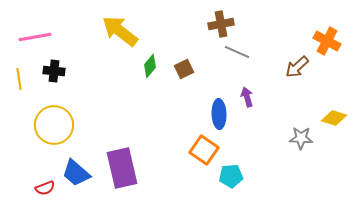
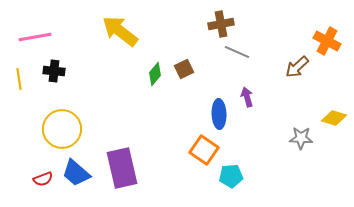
green diamond: moved 5 px right, 8 px down
yellow circle: moved 8 px right, 4 px down
red semicircle: moved 2 px left, 9 px up
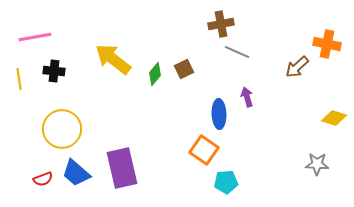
yellow arrow: moved 7 px left, 28 px down
orange cross: moved 3 px down; rotated 16 degrees counterclockwise
gray star: moved 16 px right, 26 px down
cyan pentagon: moved 5 px left, 6 px down
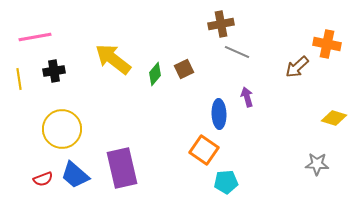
black cross: rotated 15 degrees counterclockwise
blue trapezoid: moved 1 px left, 2 px down
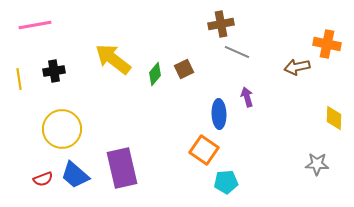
pink line: moved 12 px up
brown arrow: rotated 30 degrees clockwise
yellow diamond: rotated 75 degrees clockwise
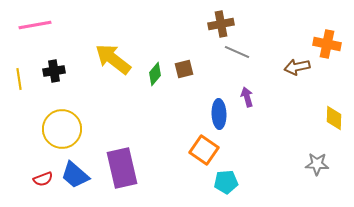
brown square: rotated 12 degrees clockwise
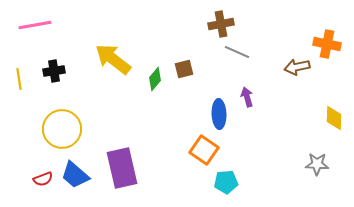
green diamond: moved 5 px down
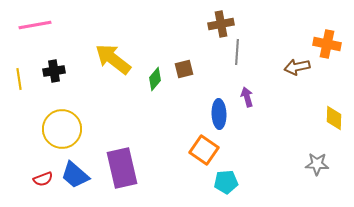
gray line: rotated 70 degrees clockwise
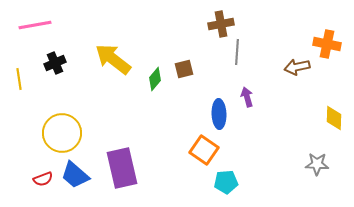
black cross: moved 1 px right, 8 px up; rotated 15 degrees counterclockwise
yellow circle: moved 4 px down
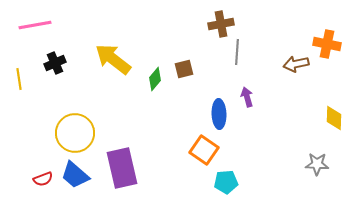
brown arrow: moved 1 px left, 3 px up
yellow circle: moved 13 px right
